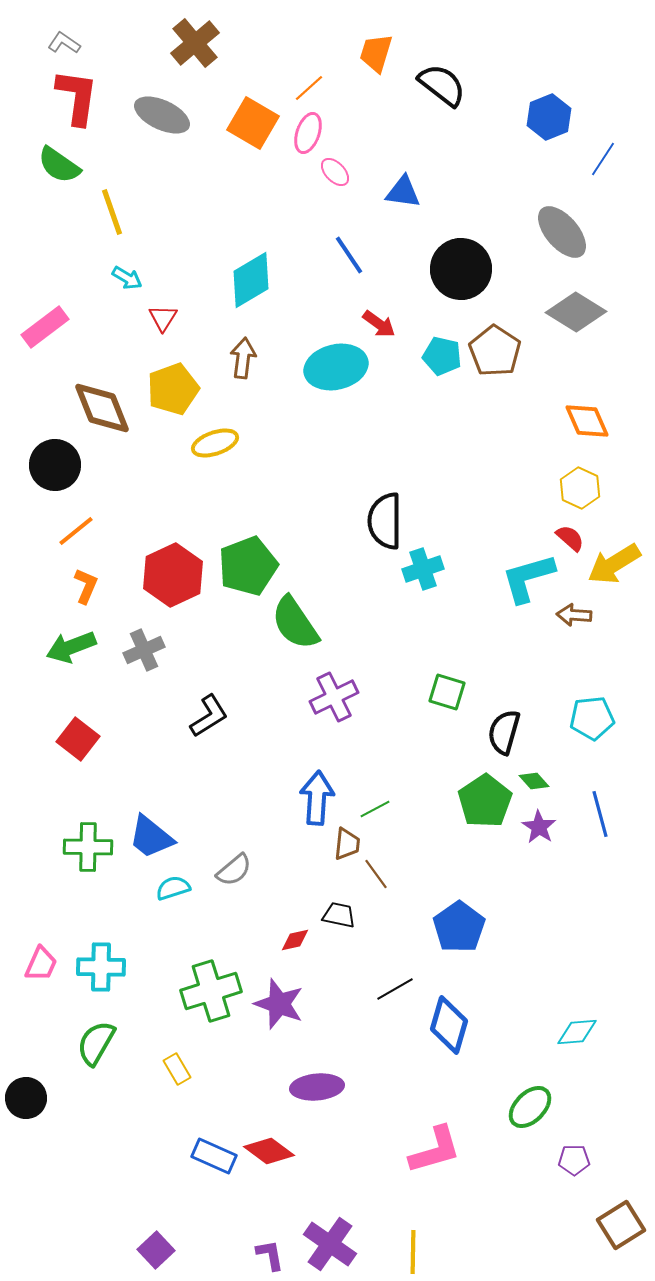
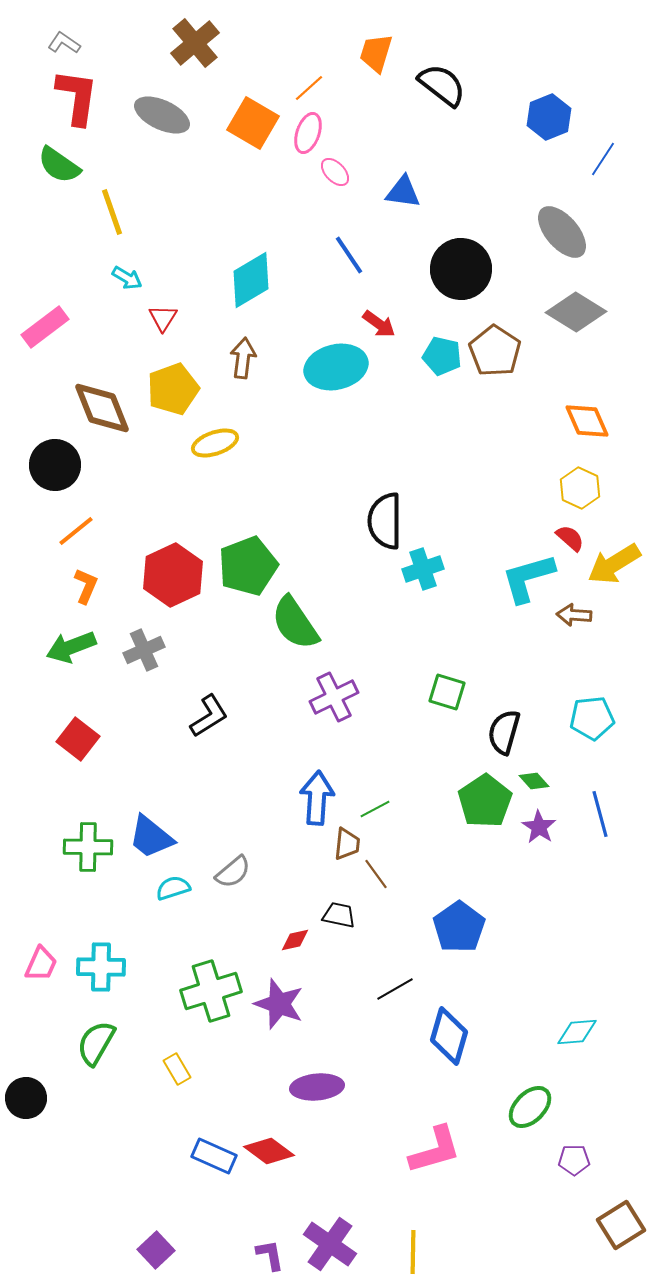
gray semicircle at (234, 870): moved 1 px left, 2 px down
blue diamond at (449, 1025): moved 11 px down
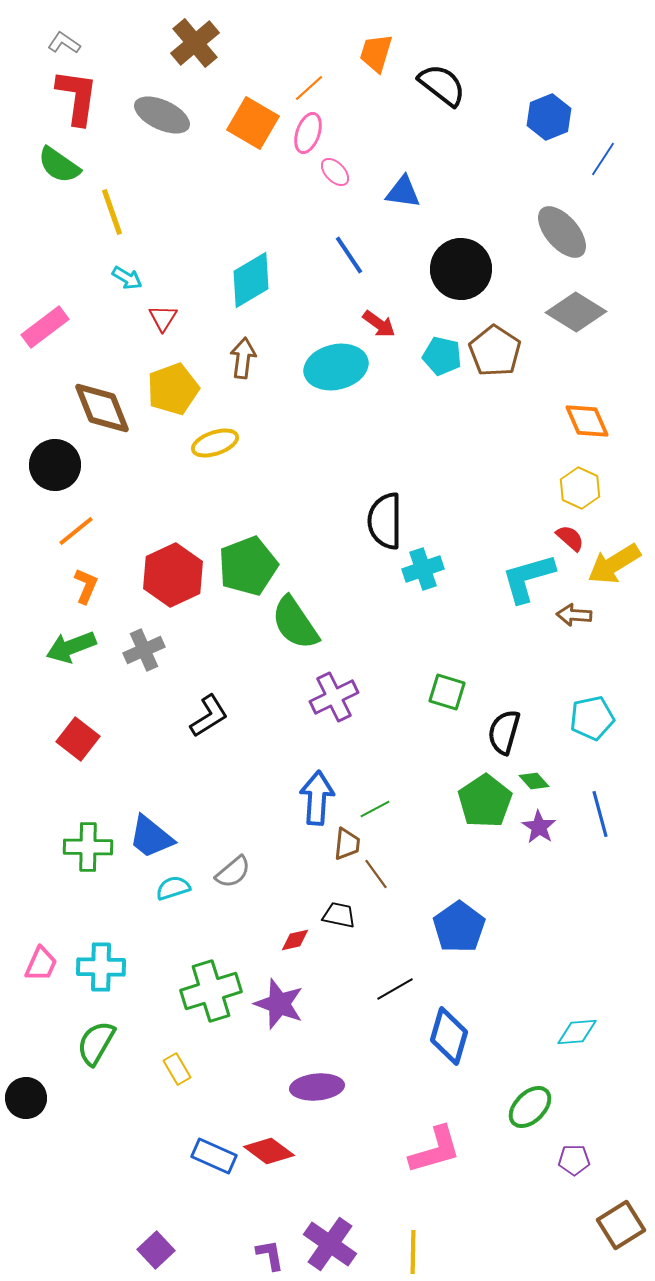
cyan pentagon at (592, 718): rotated 6 degrees counterclockwise
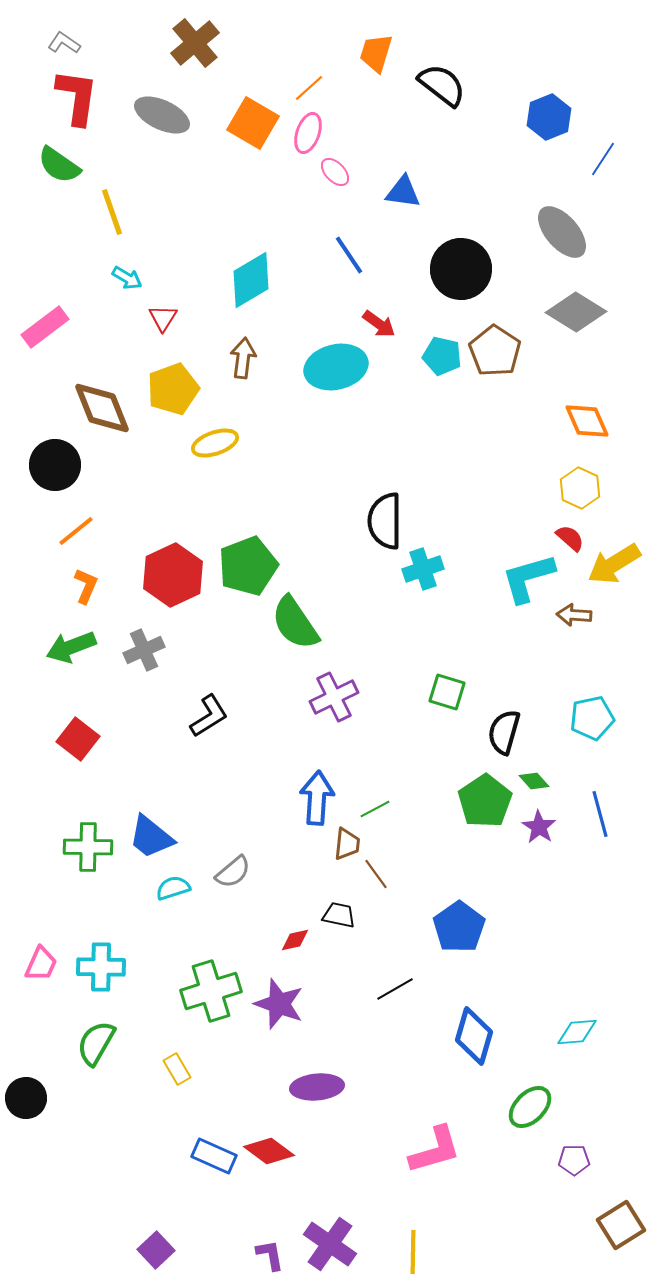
blue diamond at (449, 1036): moved 25 px right
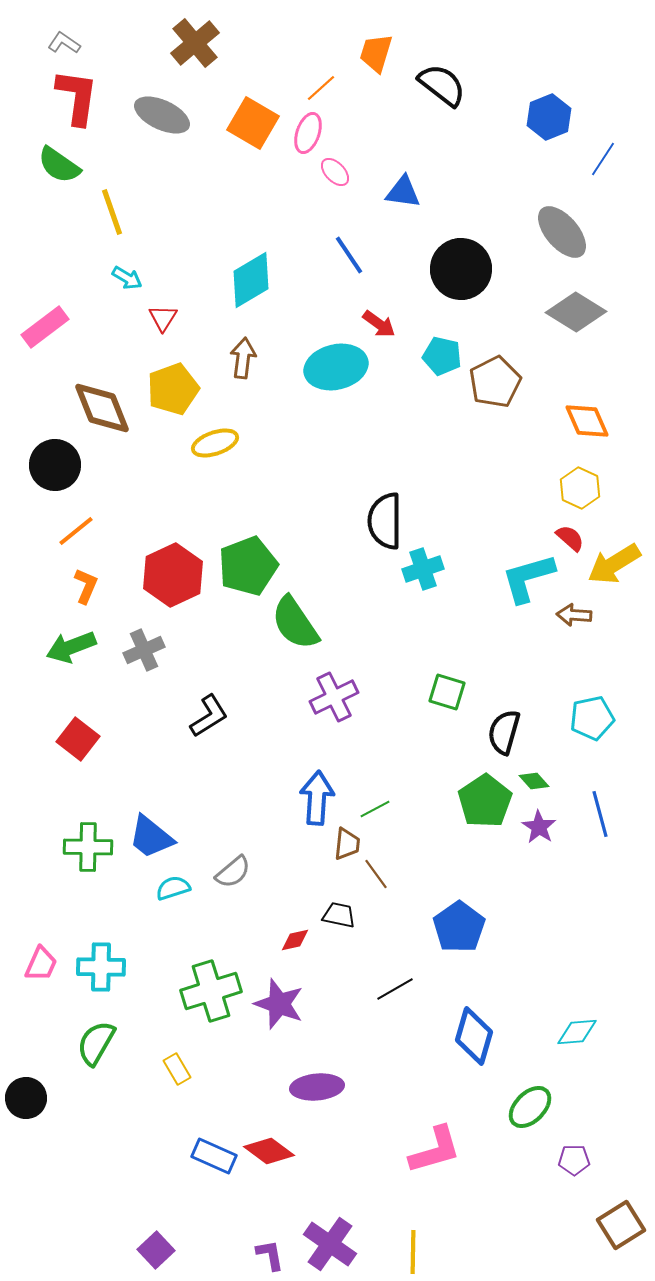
orange line at (309, 88): moved 12 px right
brown pentagon at (495, 351): moved 31 px down; rotated 12 degrees clockwise
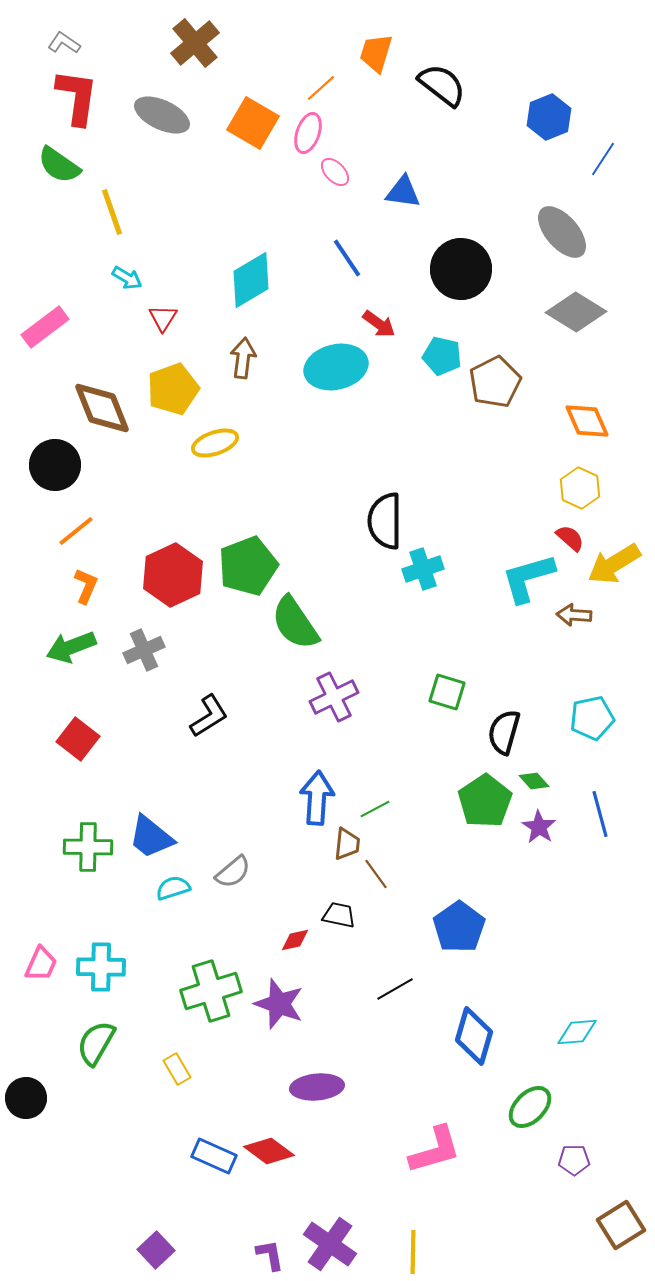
blue line at (349, 255): moved 2 px left, 3 px down
